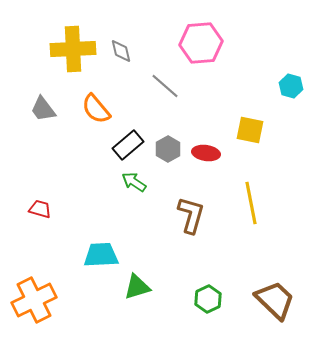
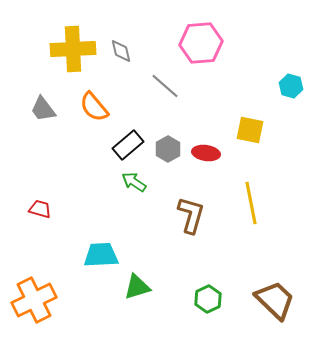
orange semicircle: moved 2 px left, 2 px up
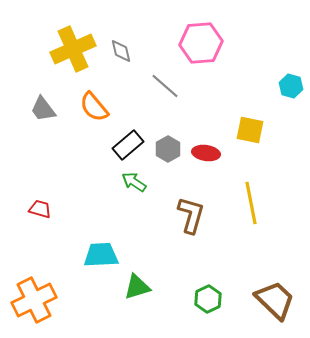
yellow cross: rotated 21 degrees counterclockwise
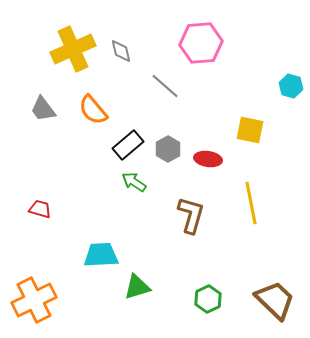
orange semicircle: moved 1 px left, 3 px down
red ellipse: moved 2 px right, 6 px down
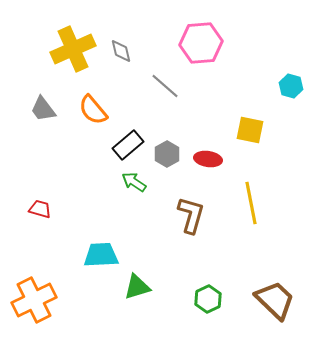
gray hexagon: moved 1 px left, 5 px down
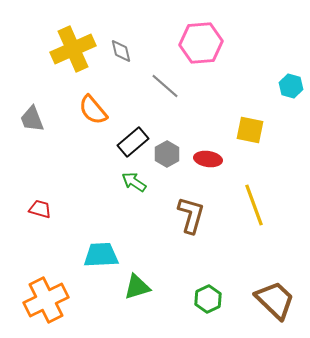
gray trapezoid: moved 11 px left, 10 px down; rotated 16 degrees clockwise
black rectangle: moved 5 px right, 3 px up
yellow line: moved 3 px right, 2 px down; rotated 9 degrees counterclockwise
orange cross: moved 12 px right
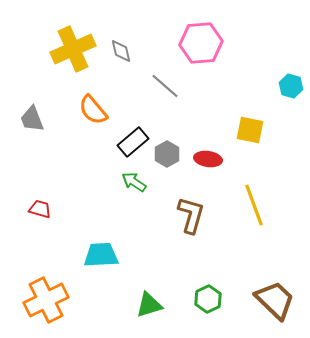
green triangle: moved 12 px right, 18 px down
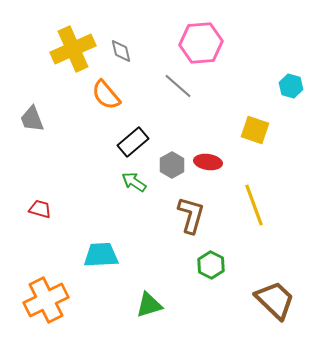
gray line: moved 13 px right
orange semicircle: moved 13 px right, 15 px up
yellow square: moved 5 px right; rotated 8 degrees clockwise
gray hexagon: moved 5 px right, 11 px down
red ellipse: moved 3 px down
green hexagon: moved 3 px right, 34 px up; rotated 8 degrees counterclockwise
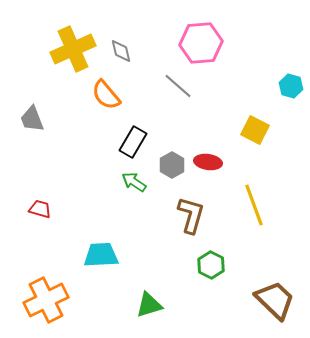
yellow square: rotated 8 degrees clockwise
black rectangle: rotated 20 degrees counterclockwise
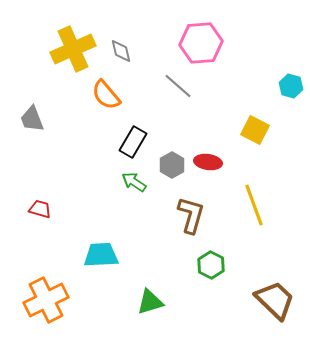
green triangle: moved 1 px right, 3 px up
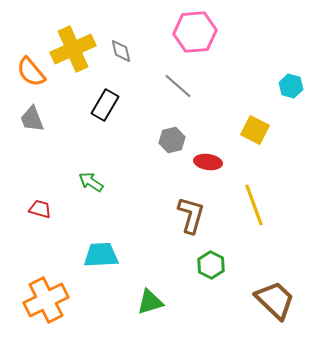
pink hexagon: moved 6 px left, 11 px up
orange semicircle: moved 75 px left, 23 px up
black rectangle: moved 28 px left, 37 px up
gray hexagon: moved 25 px up; rotated 15 degrees clockwise
green arrow: moved 43 px left
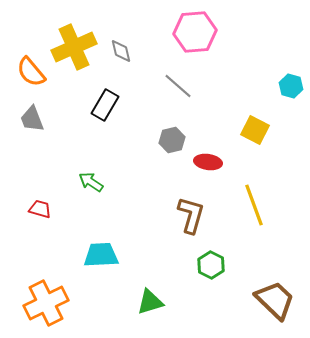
yellow cross: moved 1 px right, 2 px up
orange cross: moved 3 px down
